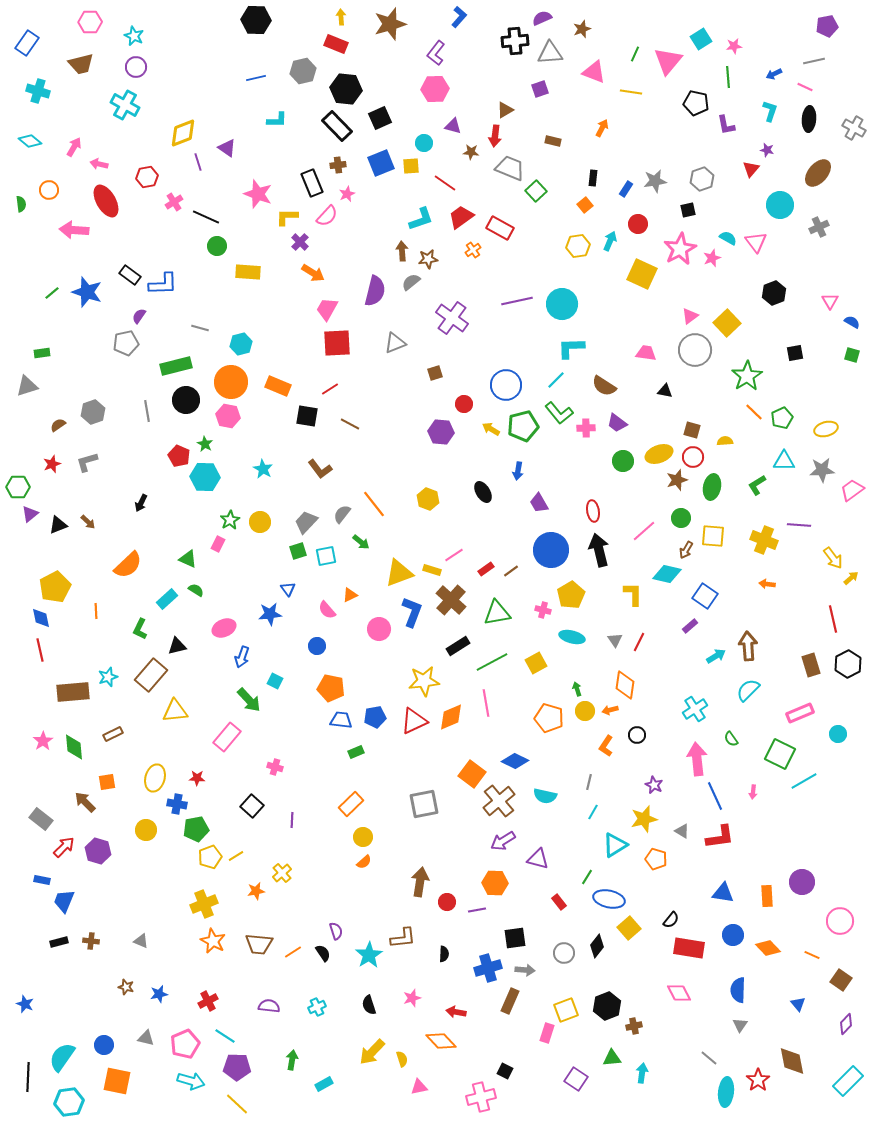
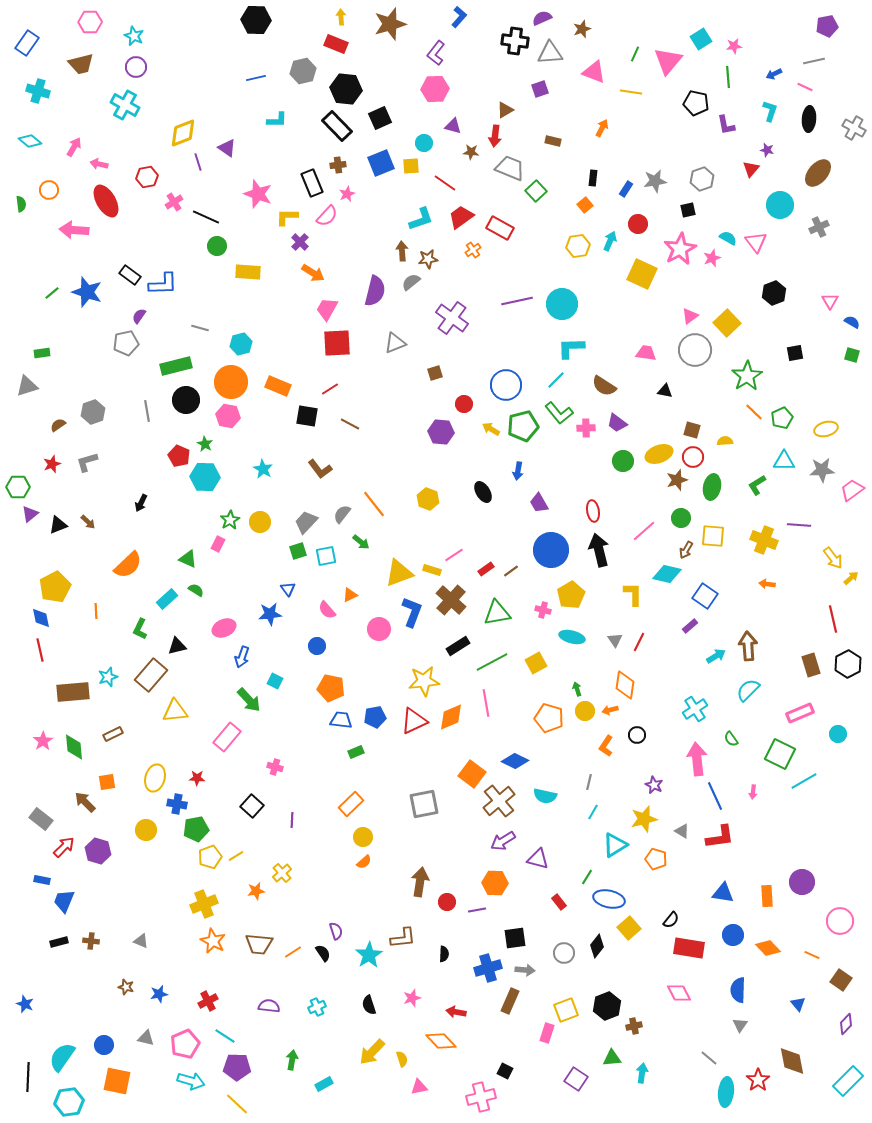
black cross at (515, 41): rotated 12 degrees clockwise
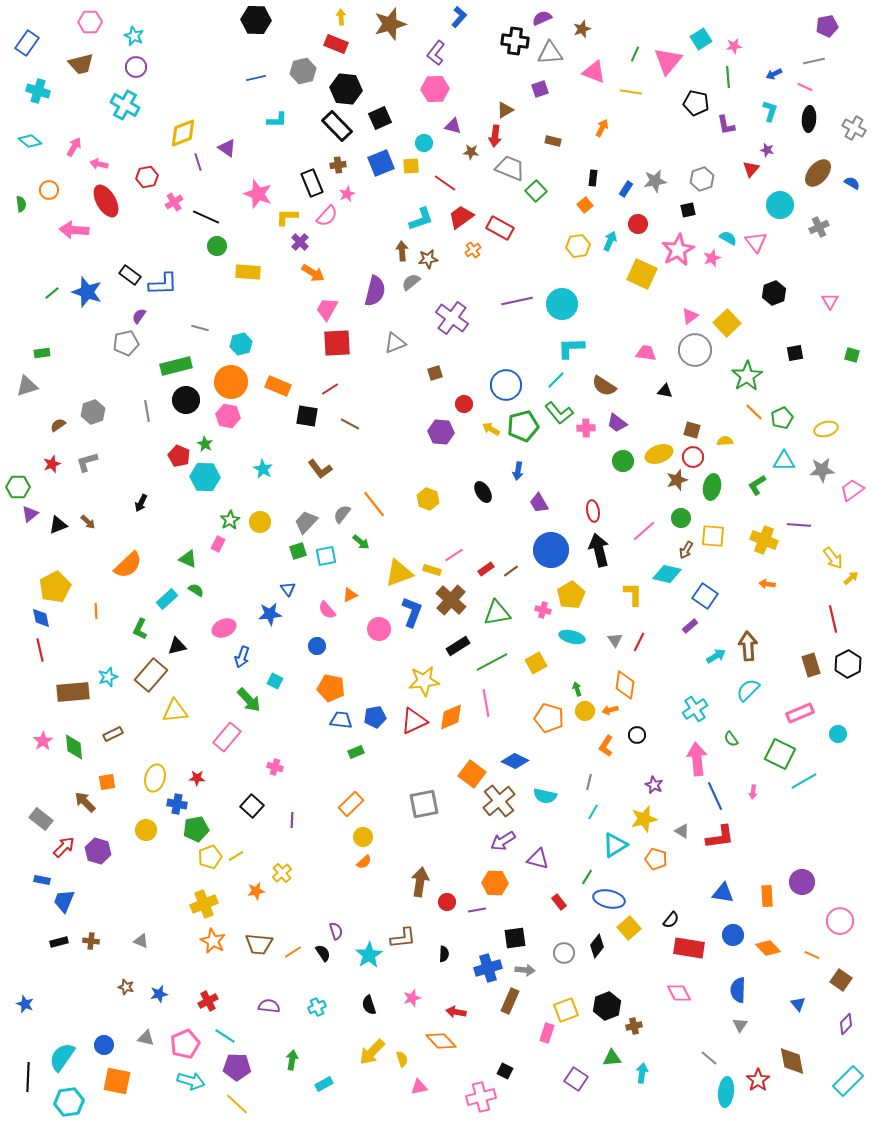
pink star at (680, 249): moved 2 px left, 1 px down
blue semicircle at (852, 322): moved 139 px up
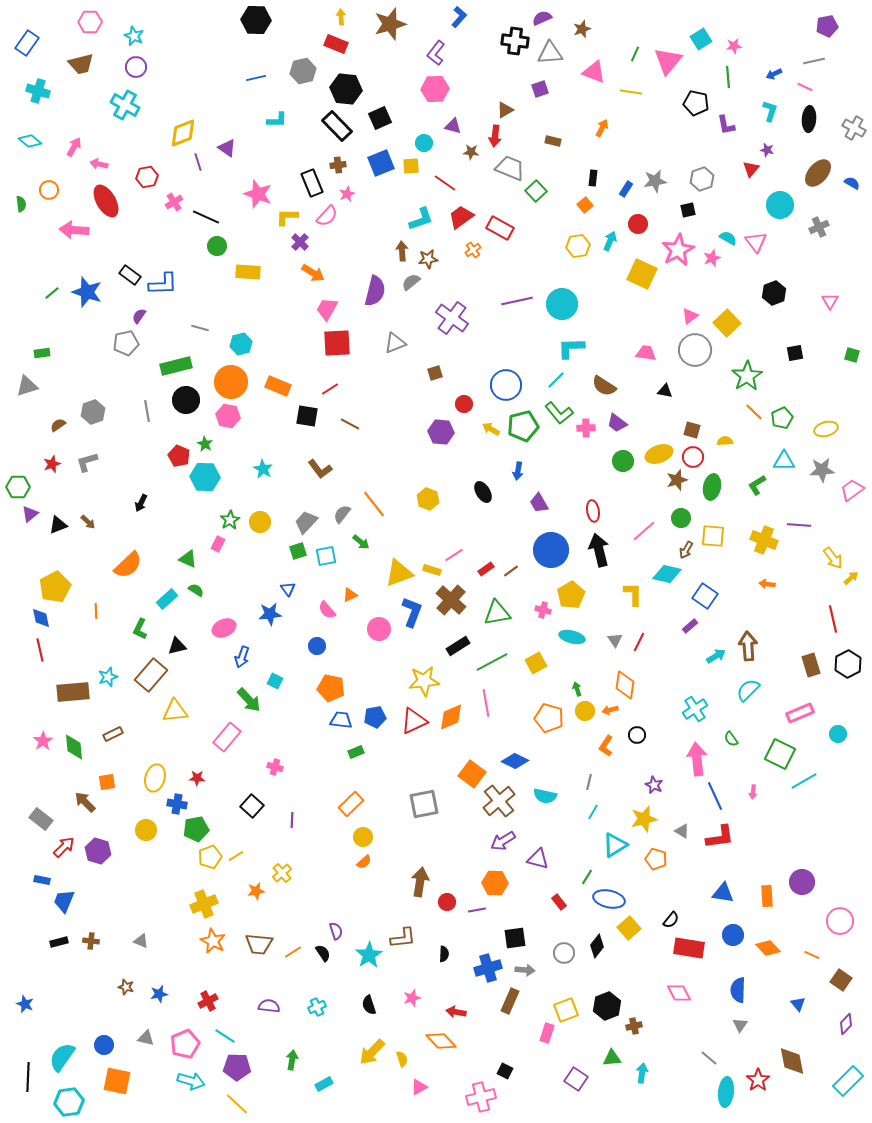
pink triangle at (419, 1087): rotated 18 degrees counterclockwise
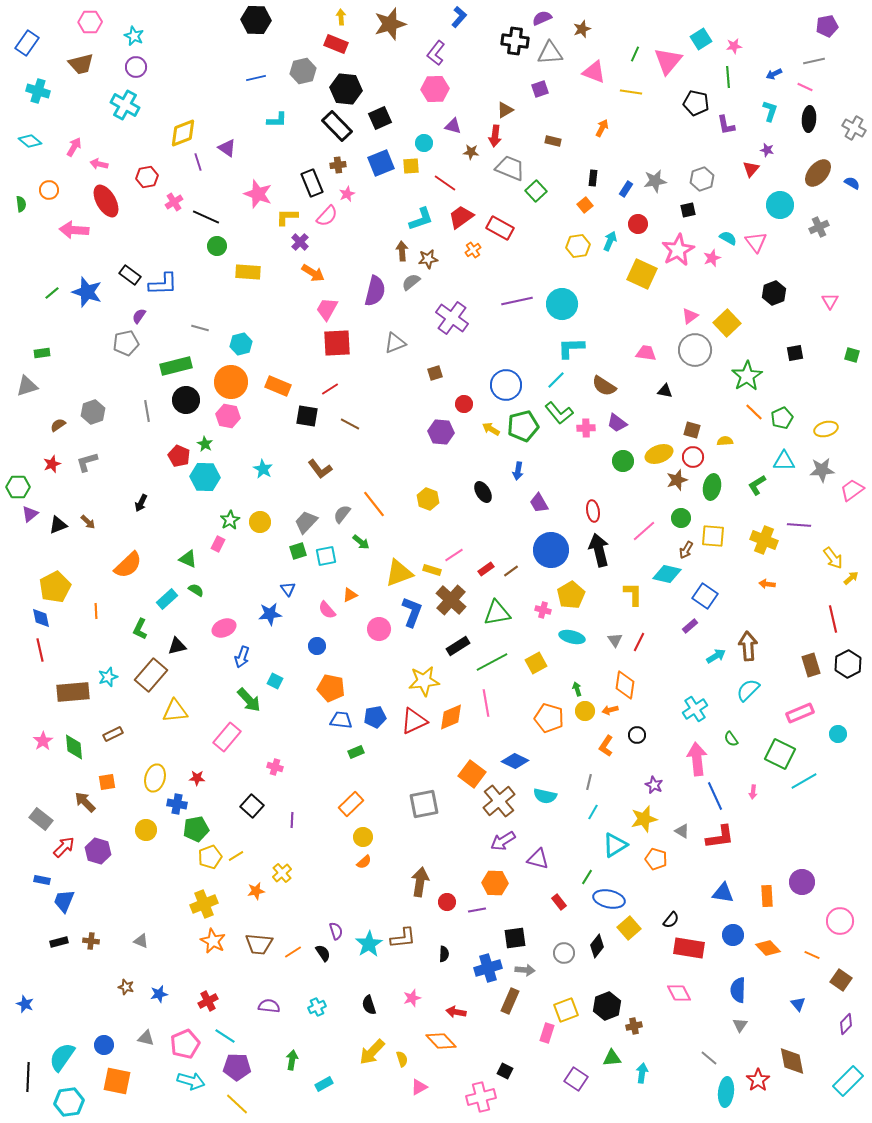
cyan star at (369, 955): moved 11 px up
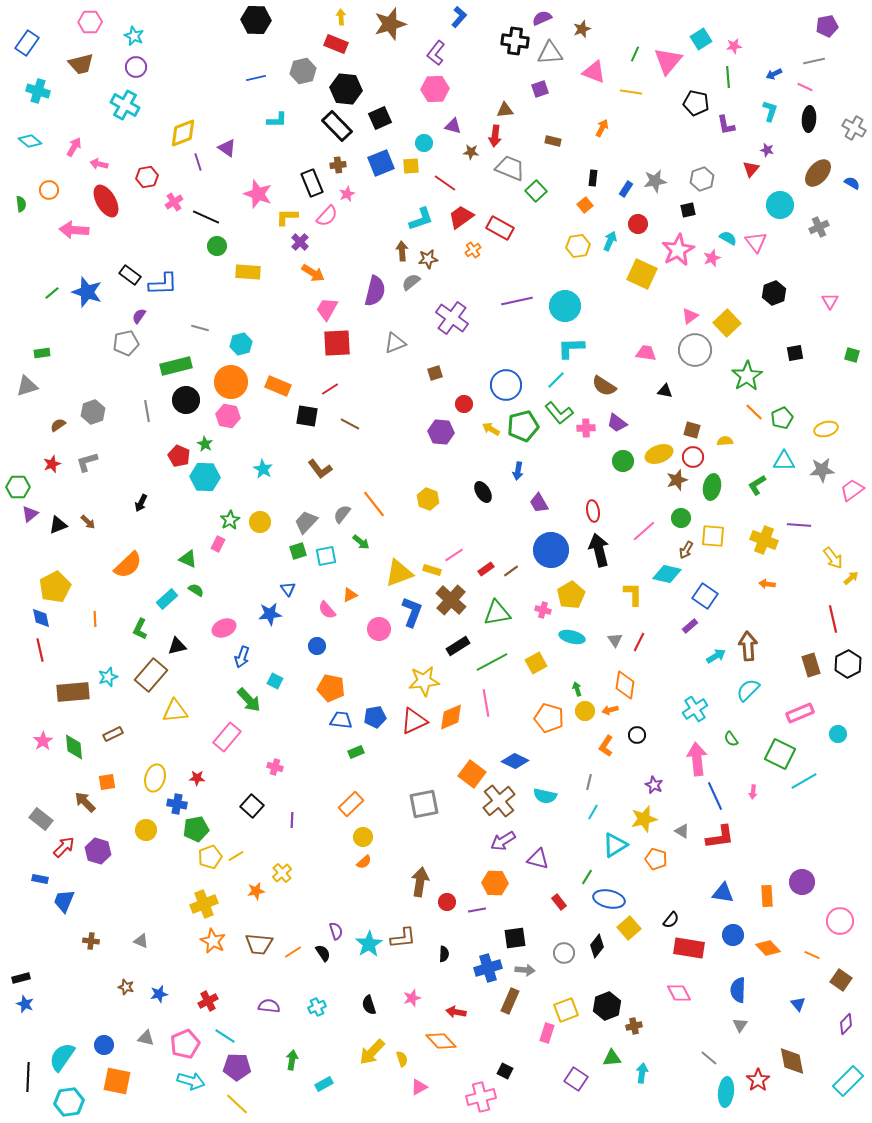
brown triangle at (505, 110): rotated 24 degrees clockwise
cyan circle at (562, 304): moved 3 px right, 2 px down
orange line at (96, 611): moved 1 px left, 8 px down
blue rectangle at (42, 880): moved 2 px left, 1 px up
black rectangle at (59, 942): moved 38 px left, 36 px down
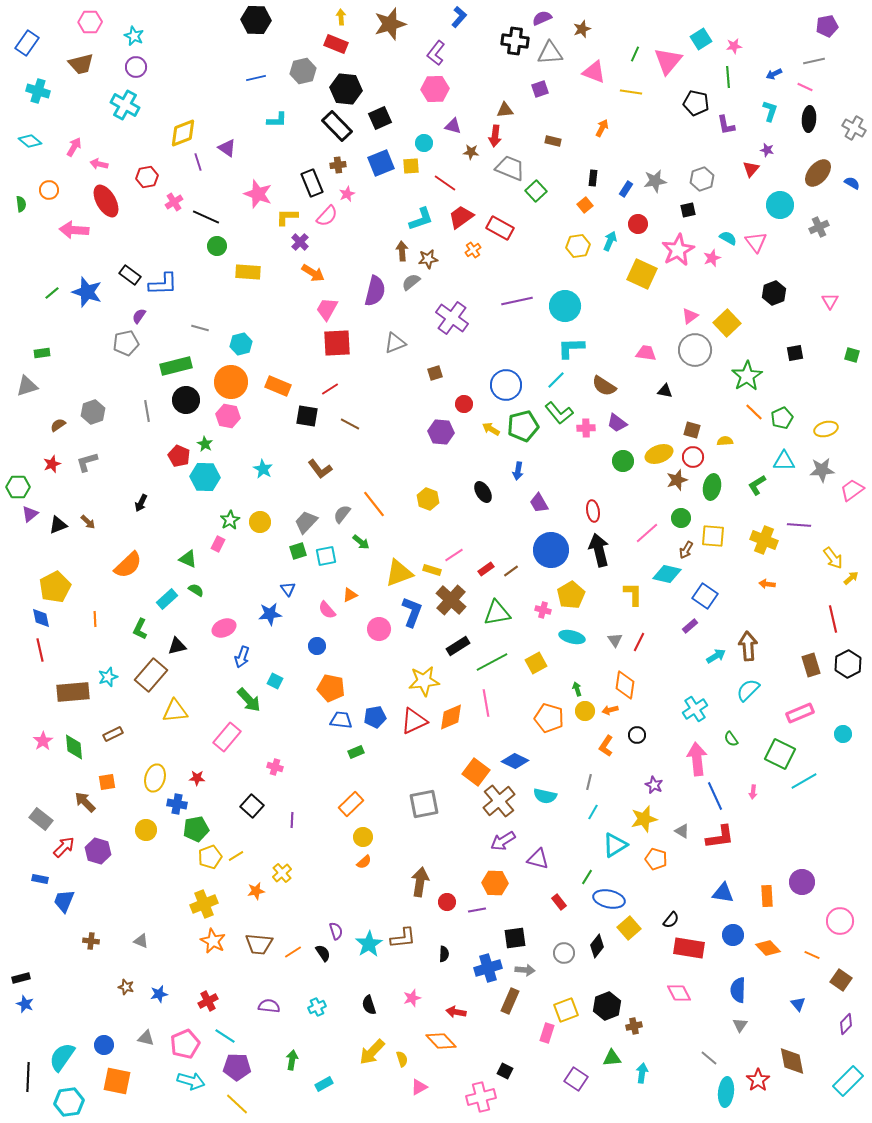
pink line at (644, 531): moved 3 px right, 2 px down
cyan circle at (838, 734): moved 5 px right
orange square at (472, 774): moved 4 px right, 2 px up
